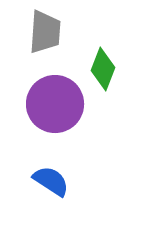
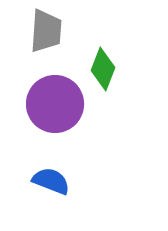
gray trapezoid: moved 1 px right, 1 px up
blue semicircle: rotated 12 degrees counterclockwise
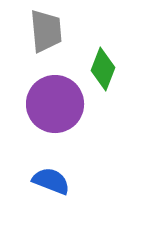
gray trapezoid: rotated 9 degrees counterclockwise
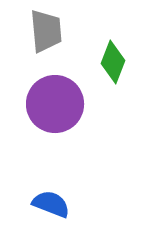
green diamond: moved 10 px right, 7 px up
blue semicircle: moved 23 px down
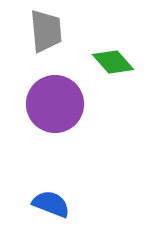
green diamond: rotated 63 degrees counterclockwise
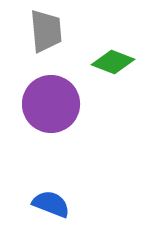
green diamond: rotated 27 degrees counterclockwise
purple circle: moved 4 px left
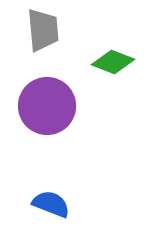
gray trapezoid: moved 3 px left, 1 px up
purple circle: moved 4 px left, 2 px down
